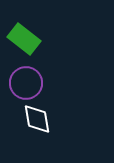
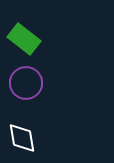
white diamond: moved 15 px left, 19 px down
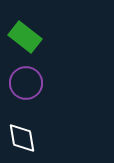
green rectangle: moved 1 px right, 2 px up
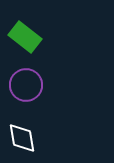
purple circle: moved 2 px down
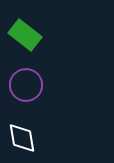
green rectangle: moved 2 px up
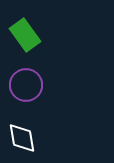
green rectangle: rotated 16 degrees clockwise
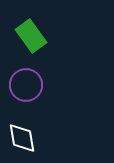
green rectangle: moved 6 px right, 1 px down
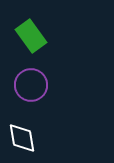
purple circle: moved 5 px right
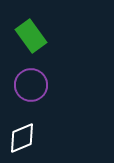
white diamond: rotated 76 degrees clockwise
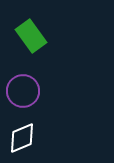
purple circle: moved 8 px left, 6 px down
